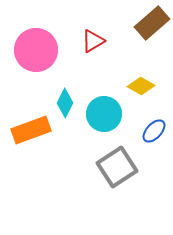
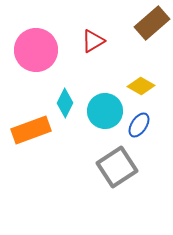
cyan circle: moved 1 px right, 3 px up
blue ellipse: moved 15 px left, 6 px up; rotated 10 degrees counterclockwise
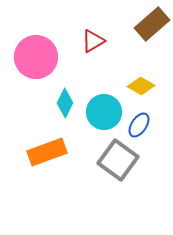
brown rectangle: moved 1 px down
pink circle: moved 7 px down
cyan circle: moved 1 px left, 1 px down
orange rectangle: moved 16 px right, 22 px down
gray square: moved 1 px right, 7 px up; rotated 21 degrees counterclockwise
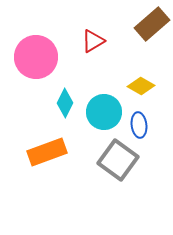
blue ellipse: rotated 40 degrees counterclockwise
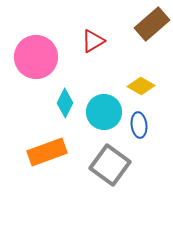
gray square: moved 8 px left, 5 px down
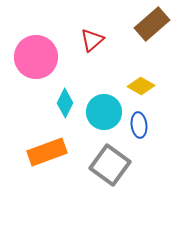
red triangle: moved 1 px left, 1 px up; rotated 10 degrees counterclockwise
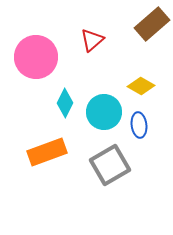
gray square: rotated 24 degrees clockwise
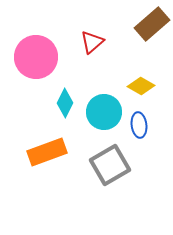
red triangle: moved 2 px down
